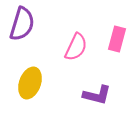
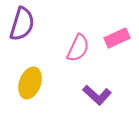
pink rectangle: moved 1 px up; rotated 50 degrees clockwise
pink semicircle: moved 2 px right, 1 px down
purple L-shape: rotated 28 degrees clockwise
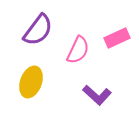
purple semicircle: moved 16 px right, 6 px down; rotated 20 degrees clockwise
pink semicircle: moved 2 px down
yellow ellipse: moved 1 px right, 1 px up
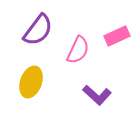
pink rectangle: moved 2 px up
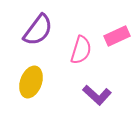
pink semicircle: moved 3 px right; rotated 8 degrees counterclockwise
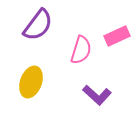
purple semicircle: moved 5 px up
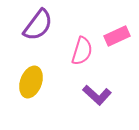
pink semicircle: moved 1 px right, 1 px down
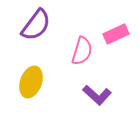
purple semicircle: moved 2 px left
pink rectangle: moved 1 px left, 2 px up
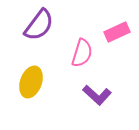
purple semicircle: moved 3 px right
pink rectangle: moved 1 px right, 2 px up
pink semicircle: moved 2 px down
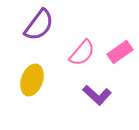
pink rectangle: moved 3 px right, 20 px down; rotated 10 degrees counterclockwise
pink semicircle: rotated 24 degrees clockwise
yellow ellipse: moved 1 px right, 2 px up
